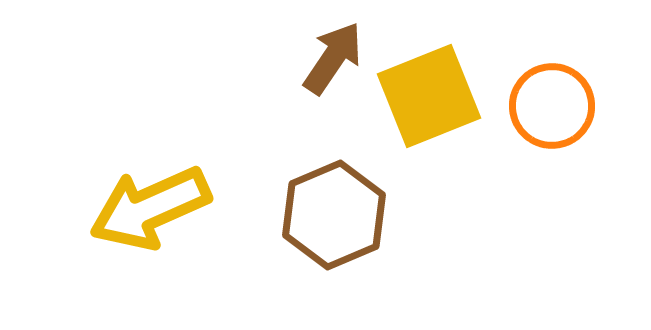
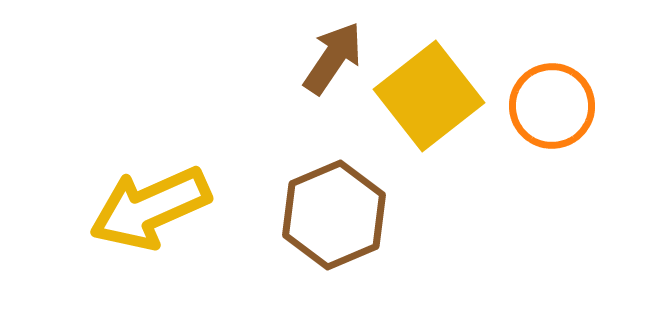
yellow square: rotated 16 degrees counterclockwise
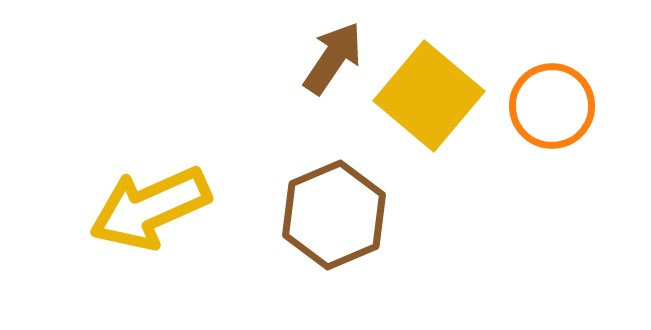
yellow square: rotated 12 degrees counterclockwise
